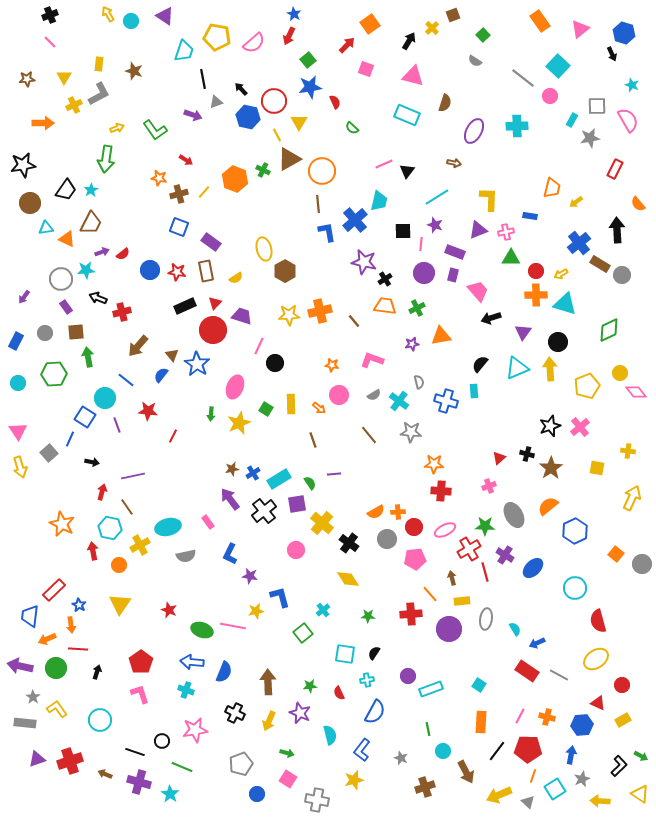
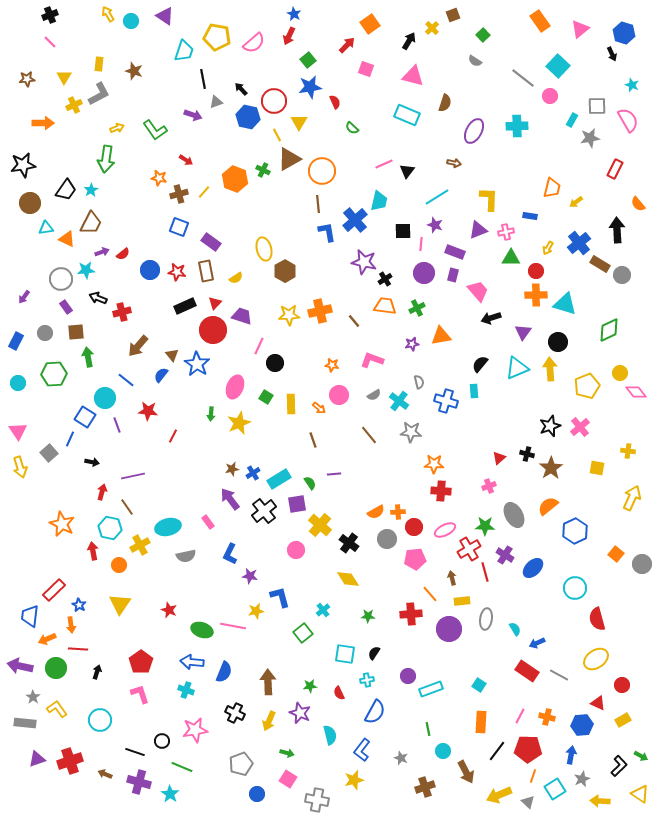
yellow arrow at (561, 274): moved 13 px left, 26 px up; rotated 32 degrees counterclockwise
green square at (266, 409): moved 12 px up
yellow cross at (322, 523): moved 2 px left, 2 px down
red semicircle at (598, 621): moved 1 px left, 2 px up
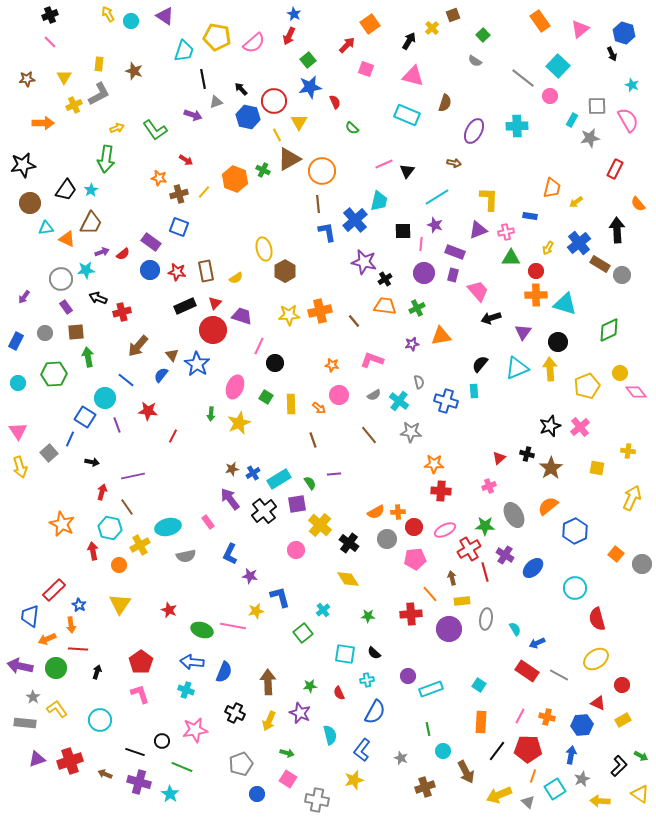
purple rectangle at (211, 242): moved 60 px left
black semicircle at (374, 653): rotated 80 degrees counterclockwise
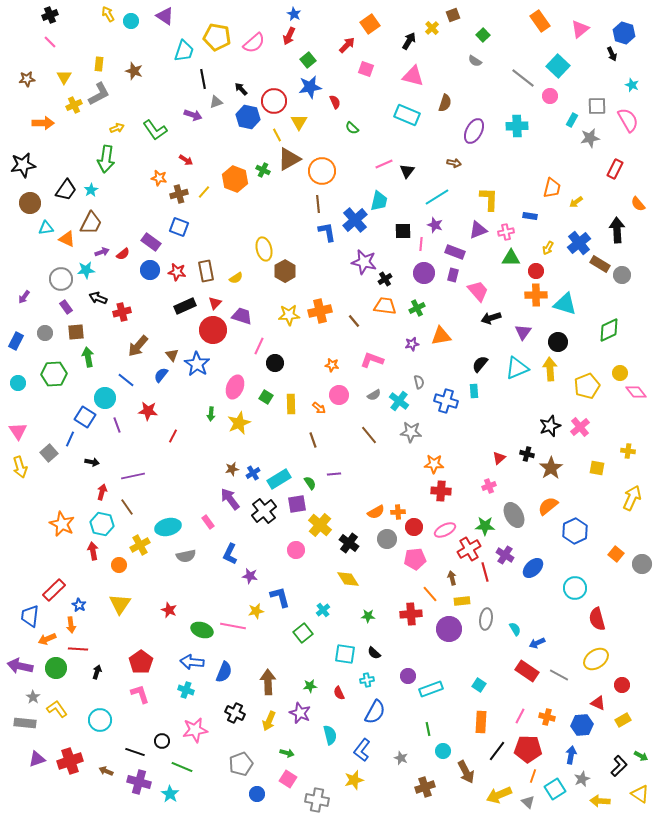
cyan hexagon at (110, 528): moved 8 px left, 4 px up
brown arrow at (105, 774): moved 1 px right, 3 px up
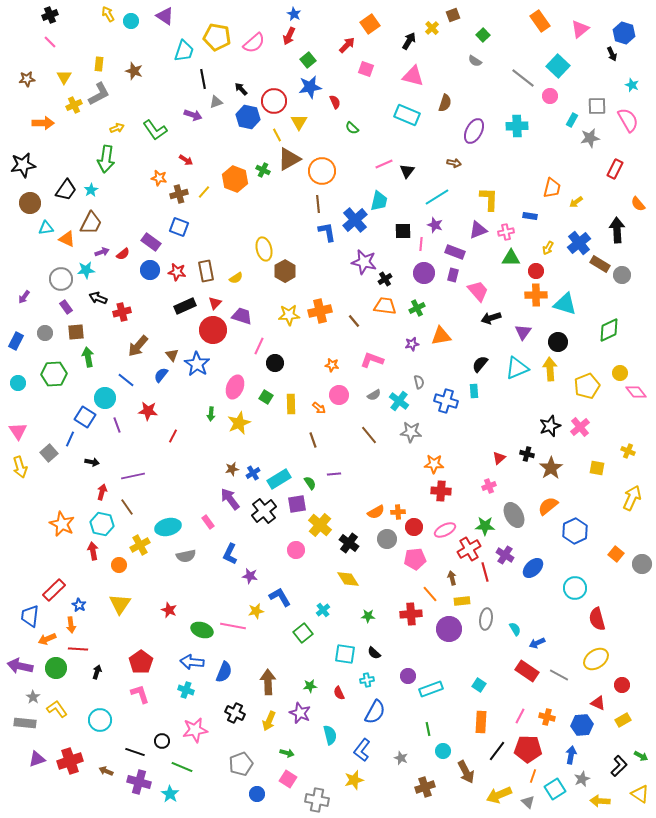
yellow cross at (628, 451): rotated 16 degrees clockwise
blue L-shape at (280, 597): rotated 15 degrees counterclockwise
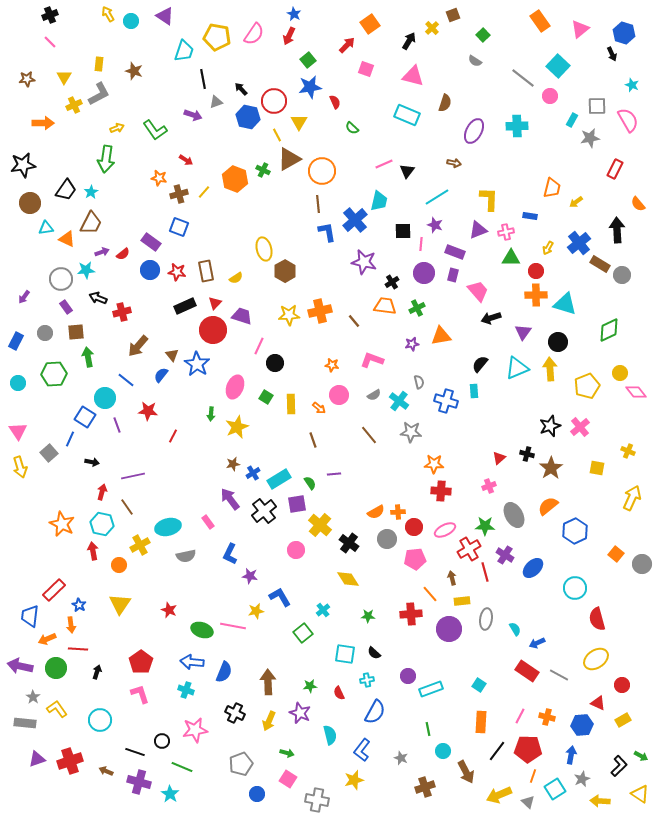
pink semicircle at (254, 43): moved 9 px up; rotated 15 degrees counterclockwise
cyan star at (91, 190): moved 2 px down
black cross at (385, 279): moved 7 px right, 3 px down
yellow star at (239, 423): moved 2 px left, 4 px down
brown star at (232, 469): moved 1 px right, 5 px up
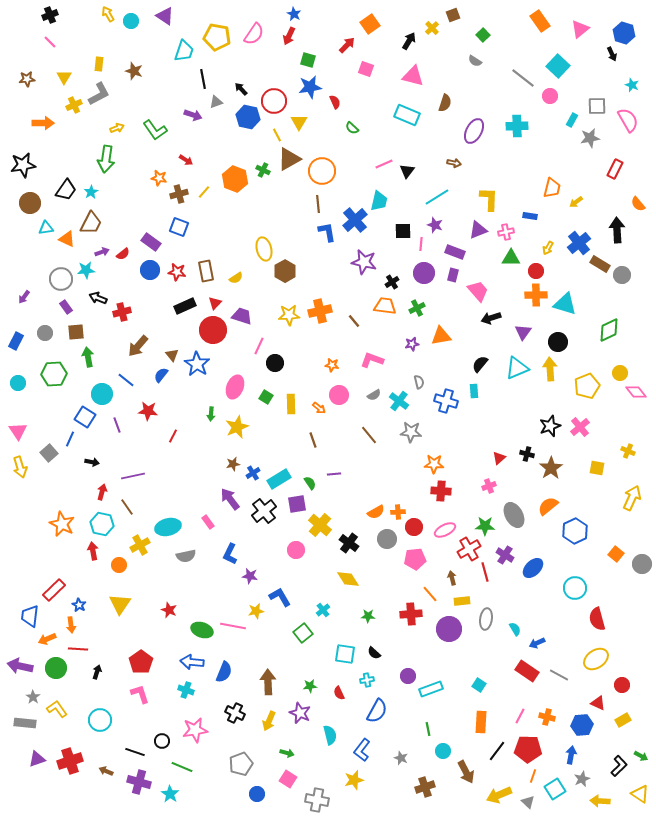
green square at (308, 60): rotated 35 degrees counterclockwise
cyan circle at (105, 398): moved 3 px left, 4 px up
blue semicircle at (375, 712): moved 2 px right, 1 px up
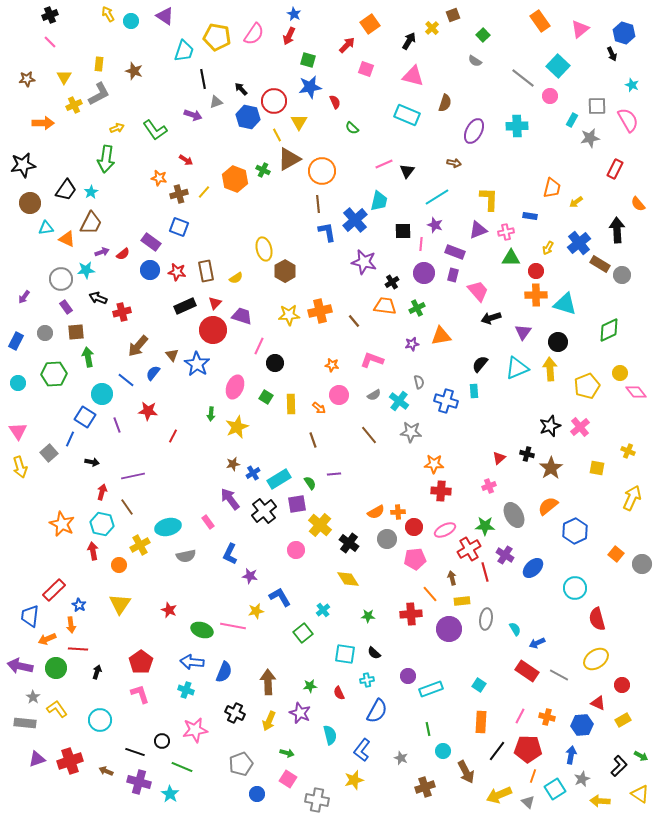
blue semicircle at (161, 375): moved 8 px left, 2 px up
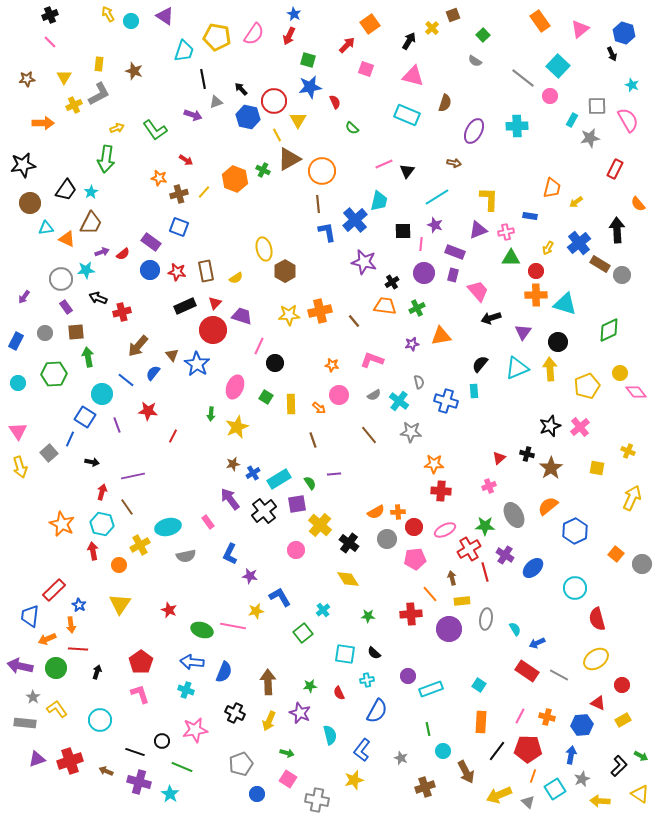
yellow triangle at (299, 122): moved 1 px left, 2 px up
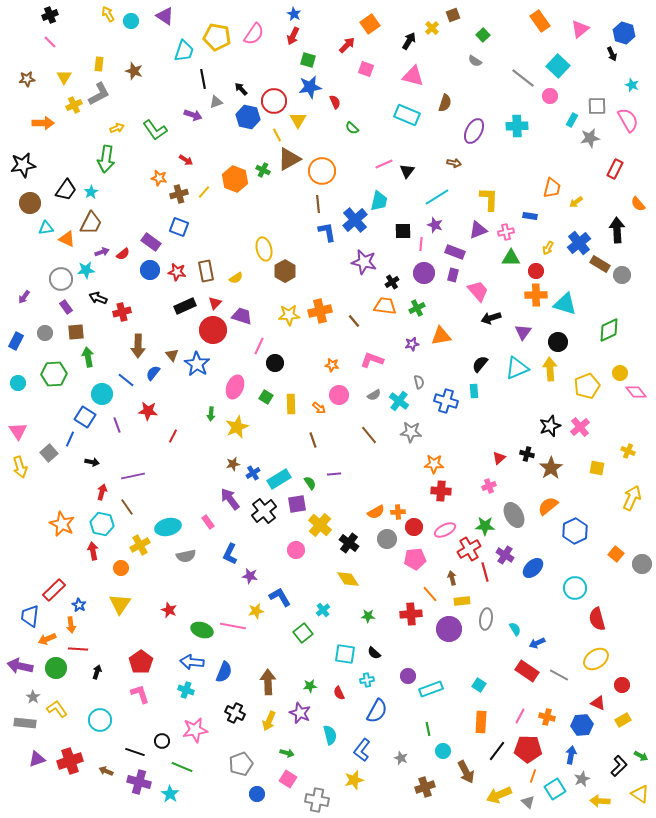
red arrow at (289, 36): moved 4 px right
brown arrow at (138, 346): rotated 40 degrees counterclockwise
orange circle at (119, 565): moved 2 px right, 3 px down
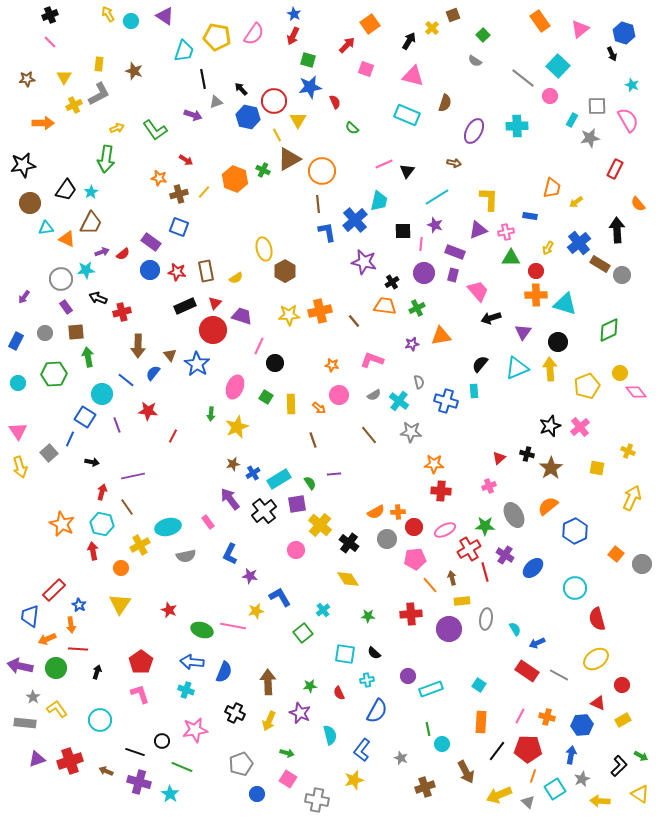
brown triangle at (172, 355): moved 2 px left
orange line at (430, 594): moved 9 px up
cyan circle at (443, 751): moved 1 px left, 7 px up
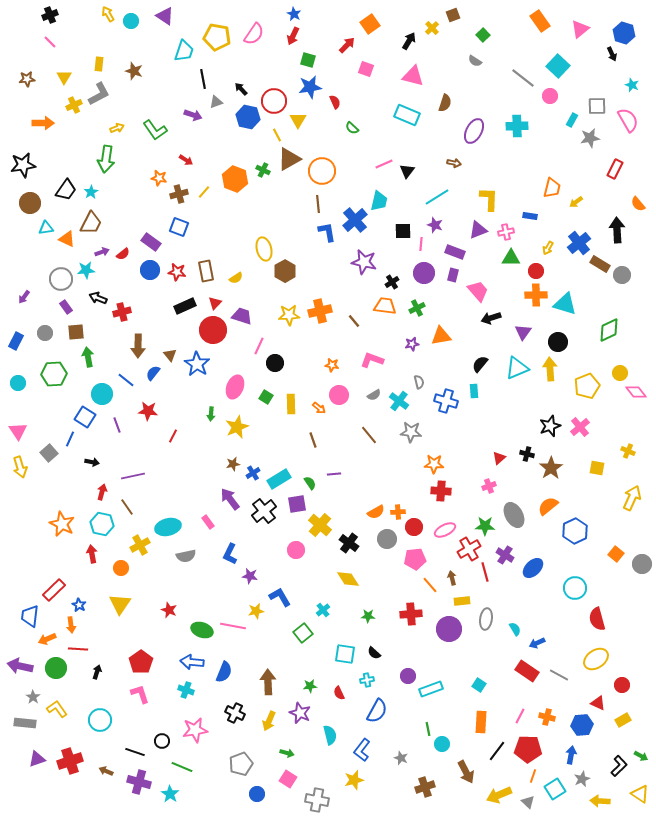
red arrow at (93, 551): moved 1 px left, 3 px down
